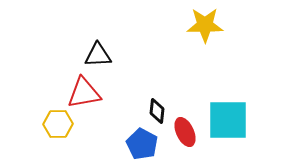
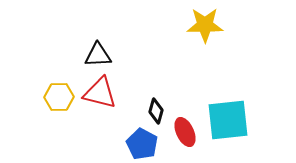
red triangle: moved 16 px right; rotated 24 degrees clockwise
black diamond: moved 1 px left; rotated 10 degrees clockwise
cyan square: rotated 6 degrees counterclockwise
yellow hexagon: moved 1 px right, 27 px up
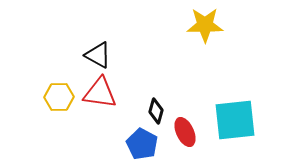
black triangle: rotated 32 degrees clockwise
red triangle: rotated 6 degrees counterclockwise
cyan square: moved 7 px right
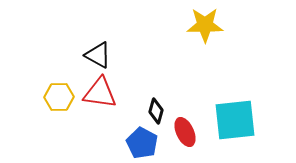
blue pentagon: moved 1 px up
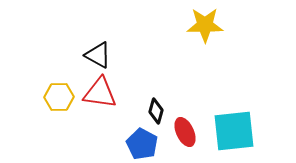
cyan square: moved 1 px left, 11 px down
blue pentagon: moved 1 px down
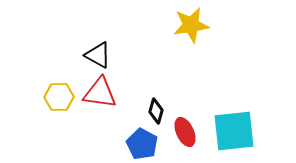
yellow star: moved 14 px left; rotated 9 degrees counterclockwise
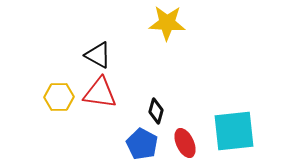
yellow star: moved 24 px left, 2 px up; rotated 12 degrees clockwise
red ellipse: moved 11 px down
